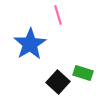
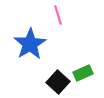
green rectangle: rotated 42 degrees counterclockwise
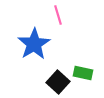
blue star: moved 4 px right
green rectangle: rotated 36 degrees clockwise
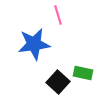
blue star: rotated 24 degrees clockwise
